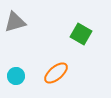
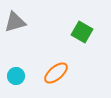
green square: moved 1 px right, 2 px up
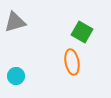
orange ellipse: moved 16 px right, 11 px up; rotated 60 degrees counterclockwise
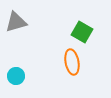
gray triangle: moved 1 px right
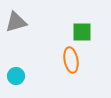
green square: rotated 30 degrees counterclockwise
orange ellipse: moved 1 px left, 2 px up
